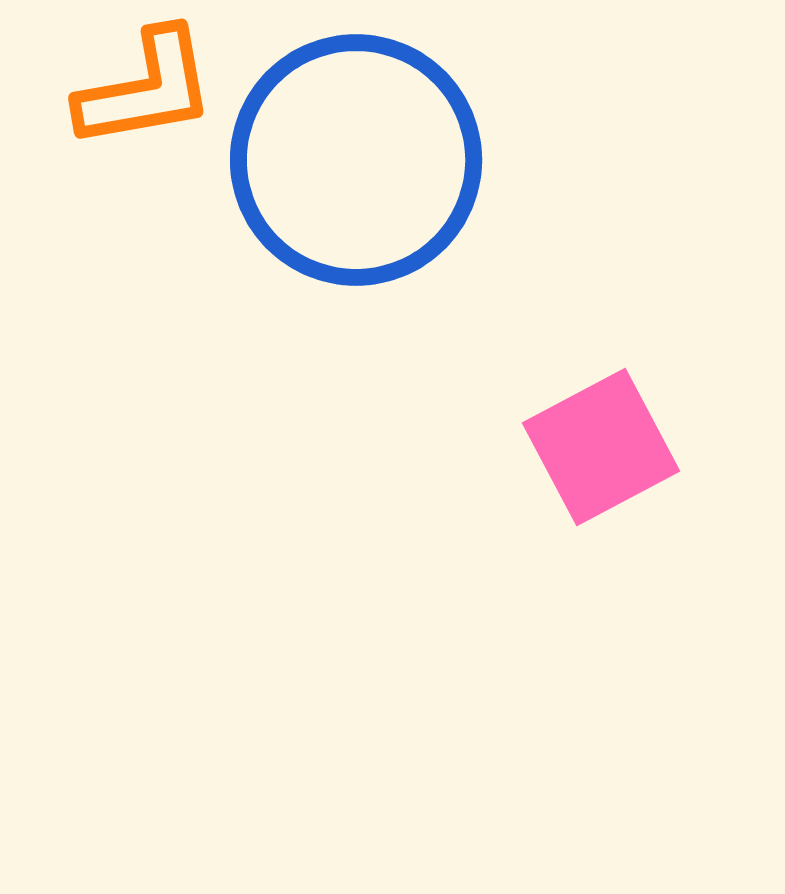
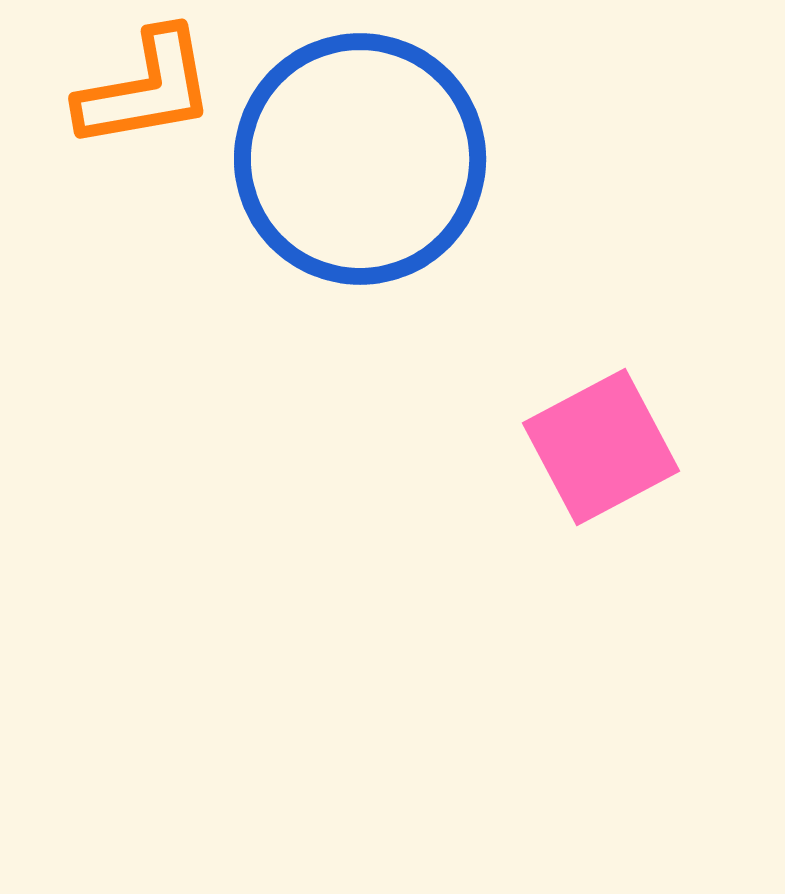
blue circle: moved 4 px right, 1 px up
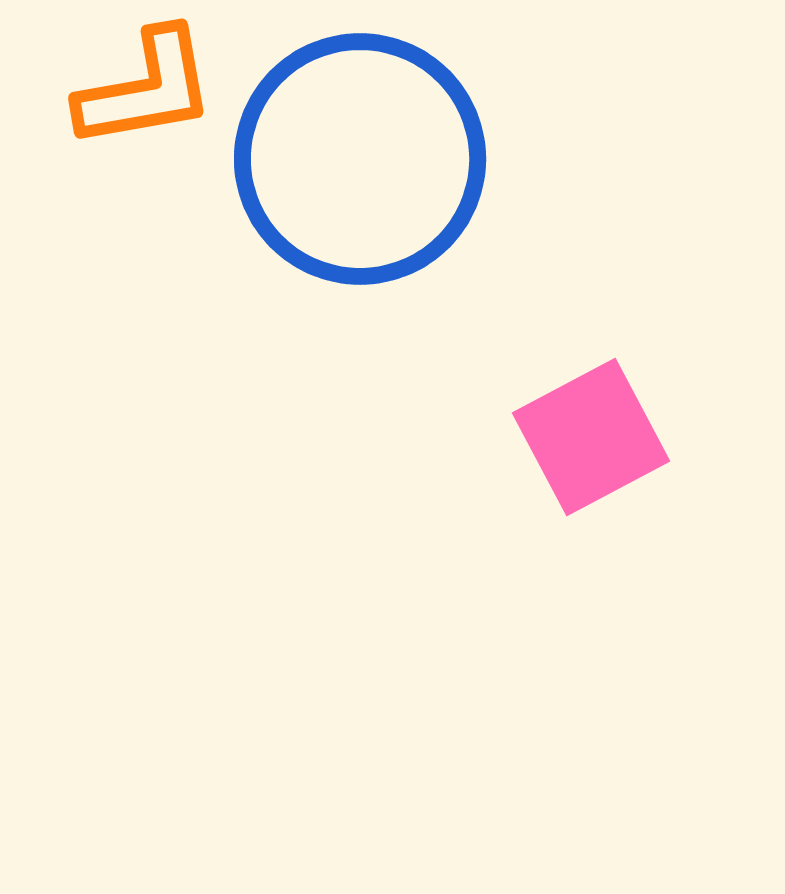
pink square: moved 10 px left, 10 px up
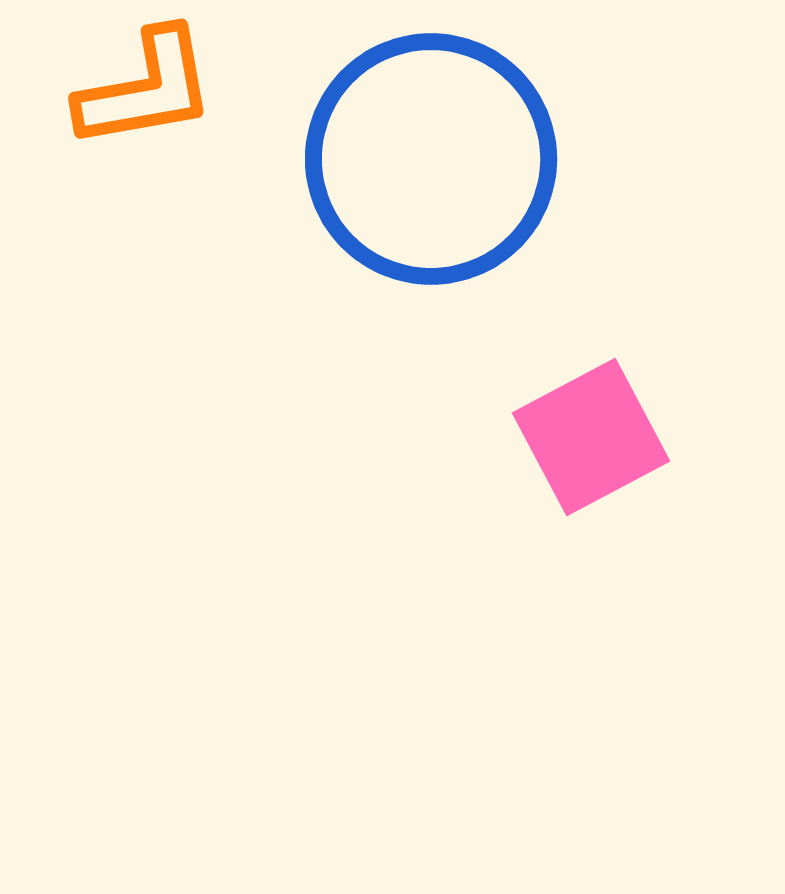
blue circle: moved 71 px right
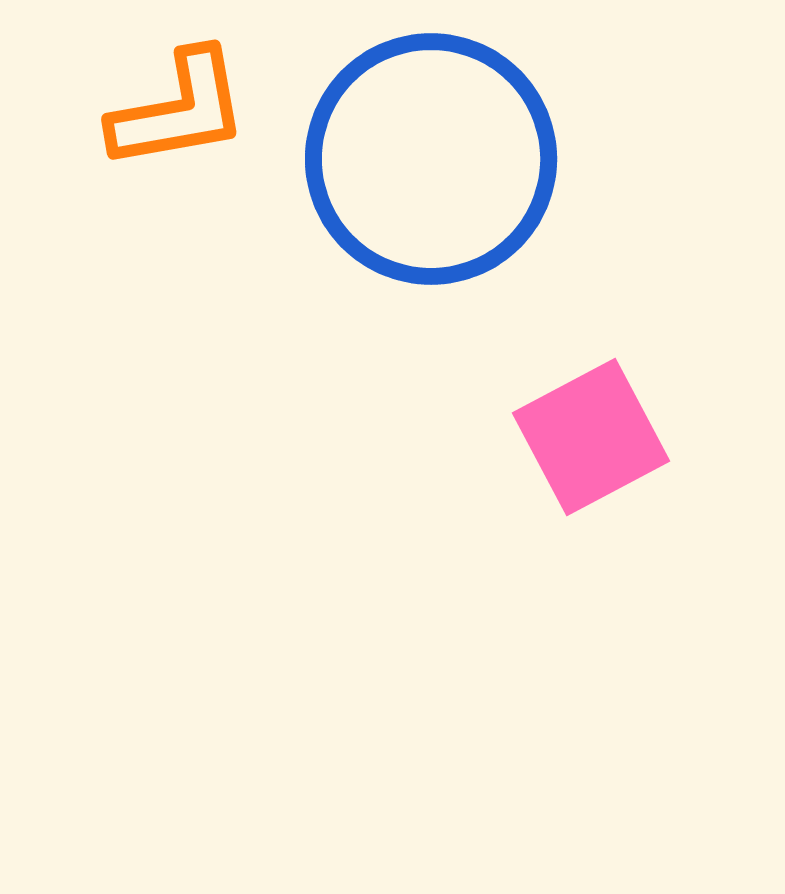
orange L-shape: moved 33 px right, 21 px down
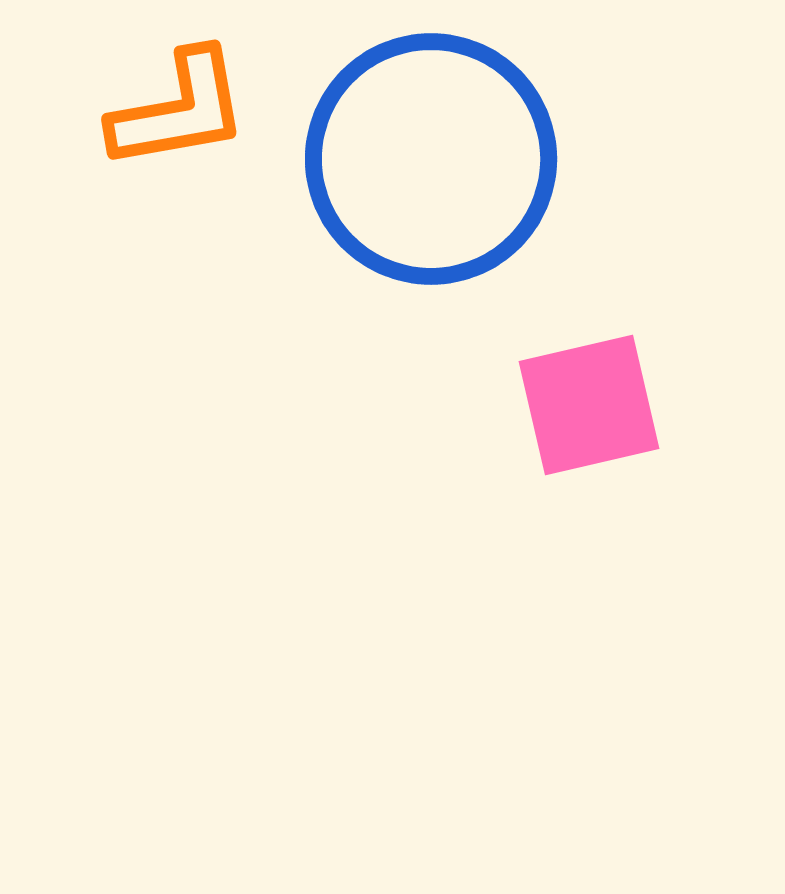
pink square: moved 2 px left, 32 px up; rotated 15 degrees clockwise
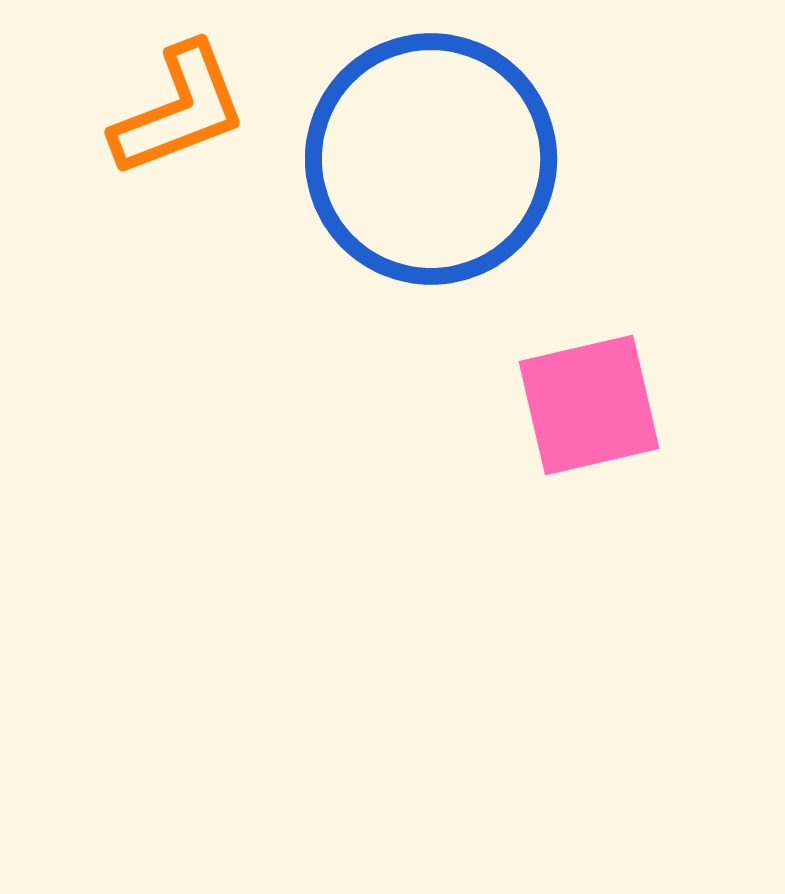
orange L-shape: rotated 11 degrees counterclockwise
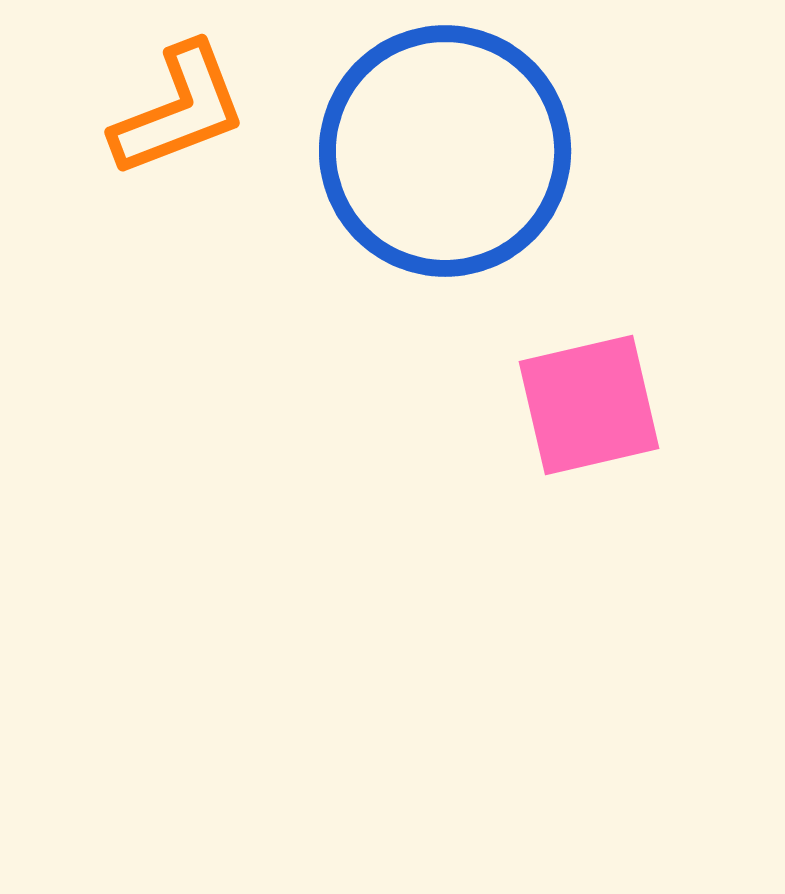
blue circle: moved 14 px right, 8 px up
